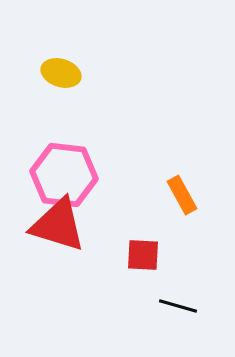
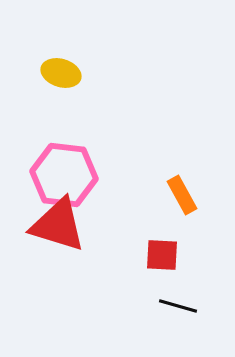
red square: moved 19 px right
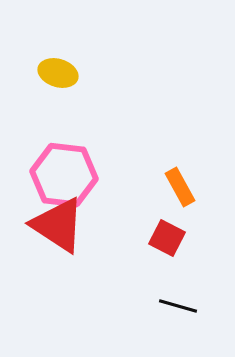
yellow ellipse: moved 3 px left
orange rectangle: moved 2 px left, 8 px up
red triangle: rotated 16 degrees clockwise
red square: moved 5 px right, 17 px up; rotated 24 degrees clockwise
